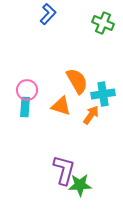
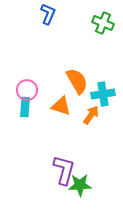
blue L-shape: rotated 20 degrees counterclockwise
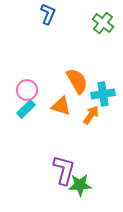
green cross: rotated 15 degrees clockwise
cyan rectangle: moved 1 px right, 2 px down; rotated 42 degrees clockwise
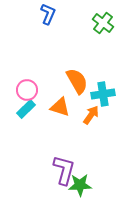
orange triangle: moved 1 px left, 1 px down
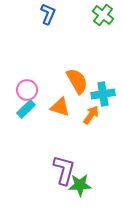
green cross: moved 8 px up
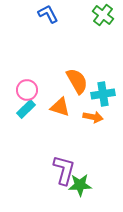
blue L-shape: rotated 50 degrees counterclockwise
orange arrow: moved 2 px right, 2 px down; rotated 66 degrees clockwise
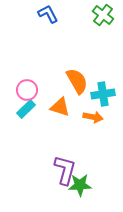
purple L-shape: moved 1 px right
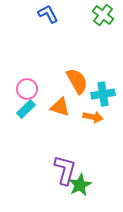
pink circle: moved 1 px up
green star: rotated 25 degrees counterclockwise
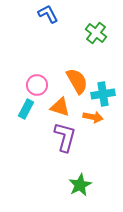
green cross: moved 7 px left, 18 px down
pink circle: moved 10 px right, 4 px up
cyan rectangle: rotated 18 degrees counterclockwise
purple L-shape: moved 33 px up
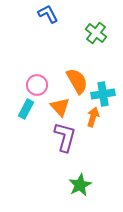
orange triangle: rotated 30 degrees clockwise
orange arrow: rotated 84 degrees counterclockwise
